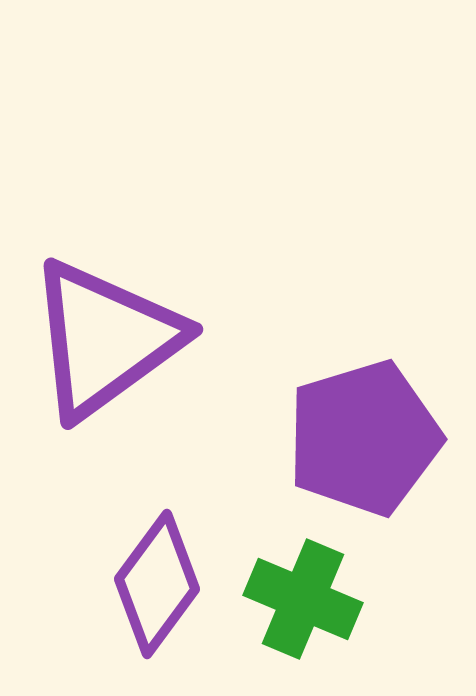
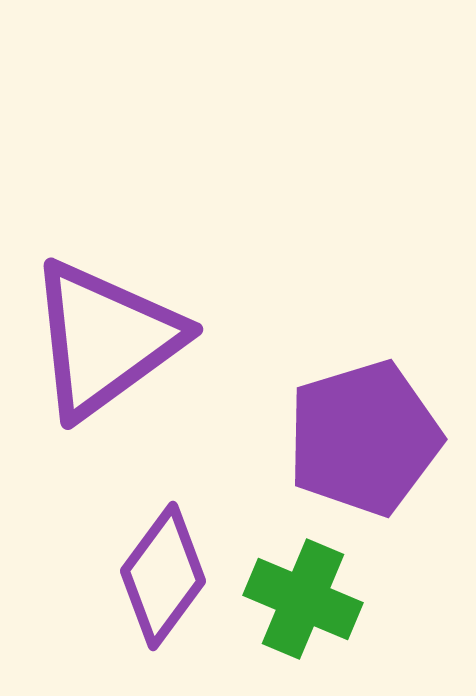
purple diamond: moved 6 px right, 8 px up
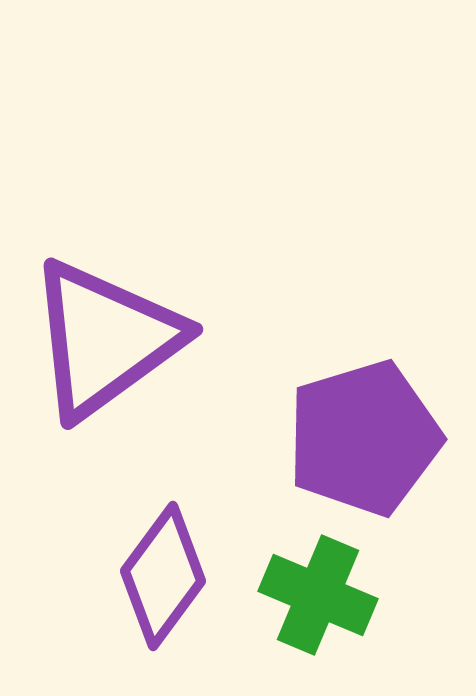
green cross: moved 15 px right, 4 px up
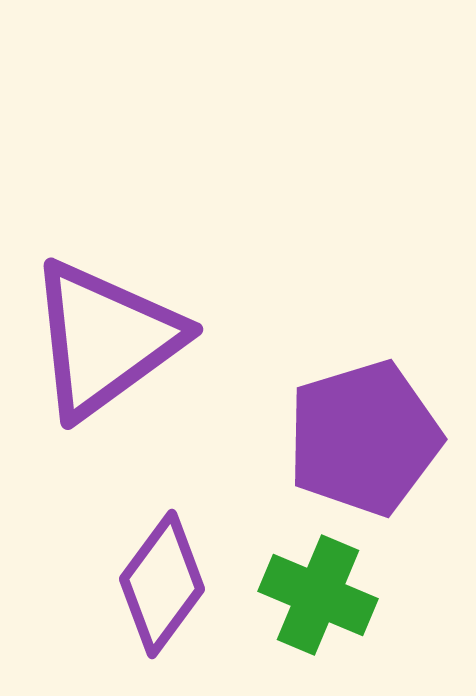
purple diamond: moved 1 px left, 8 px down
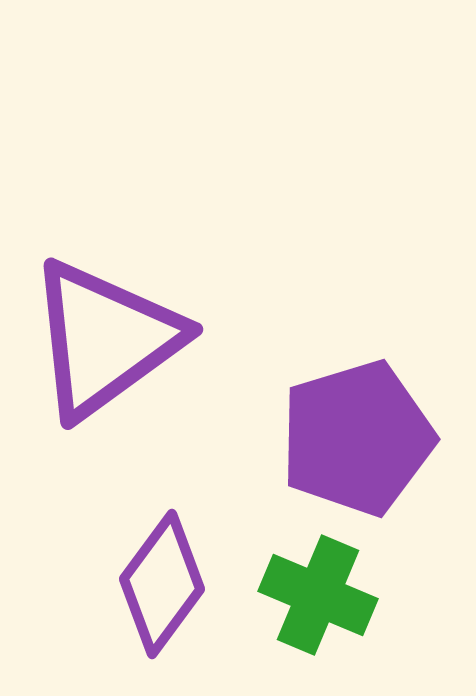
purple pentagon: moved 7 px left
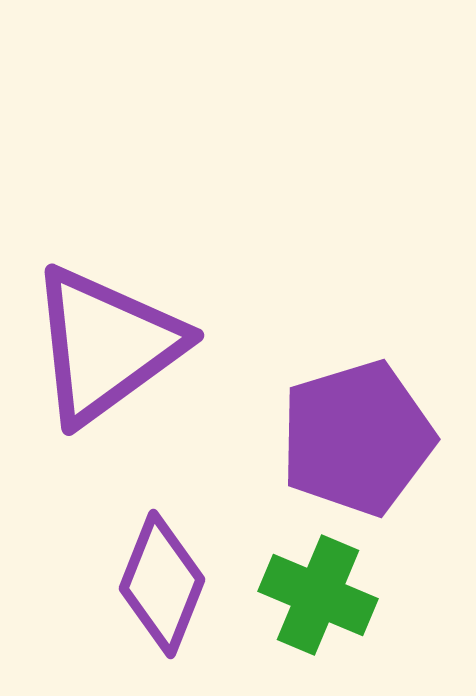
purple triangle: moved 1 px right, 6 px down
purple diamond: rotated 15 degrees counterclockwise
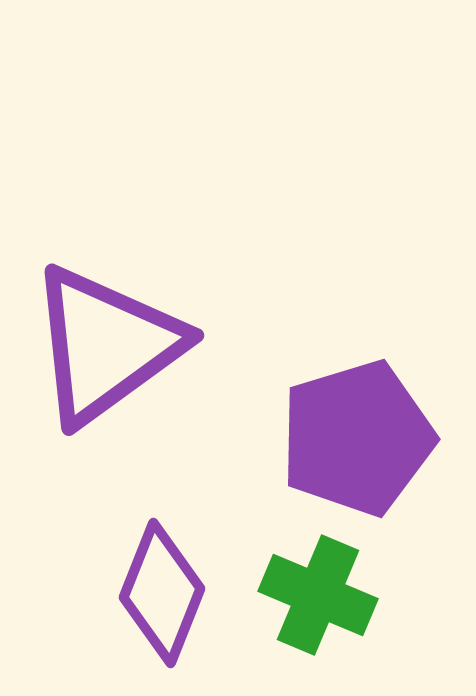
purple diamond: moved 9 px down
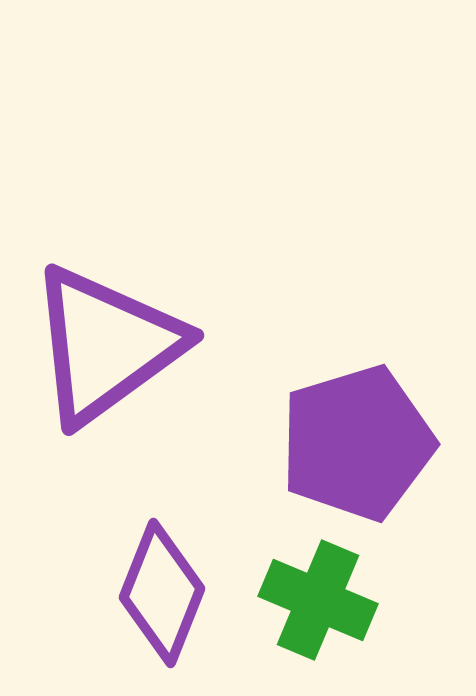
purple pentagon: moved 5 px down
green cross: moved 5 px down
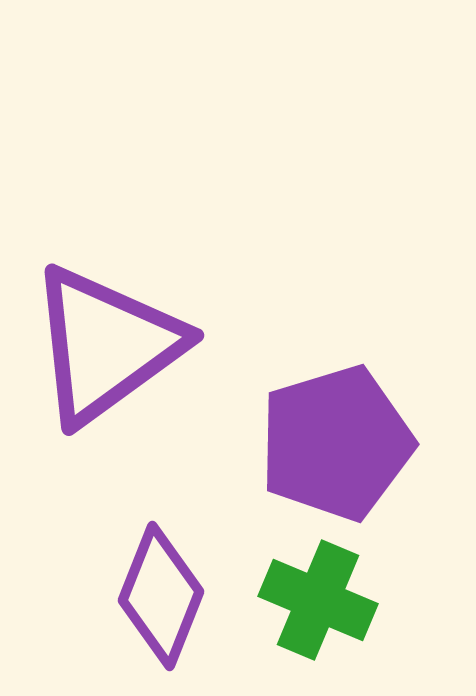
purple pentagon: moved 21 px left
purple diamond: moved 1 px left, 3 px down
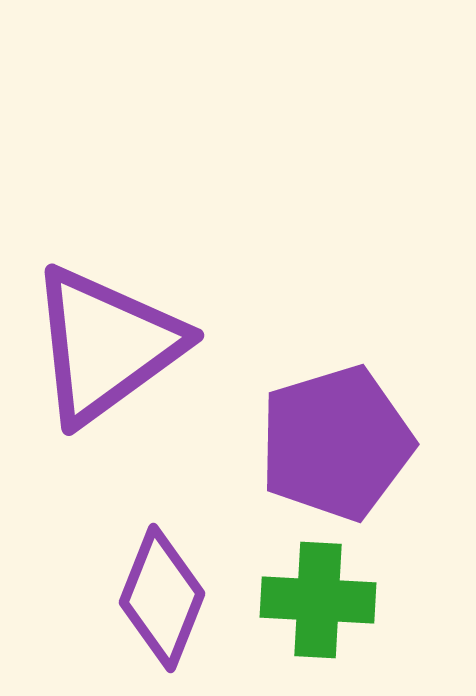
purple diamond: moved 1 px right, 2 px down
green cross: rotated 20 degrees counterclockwise
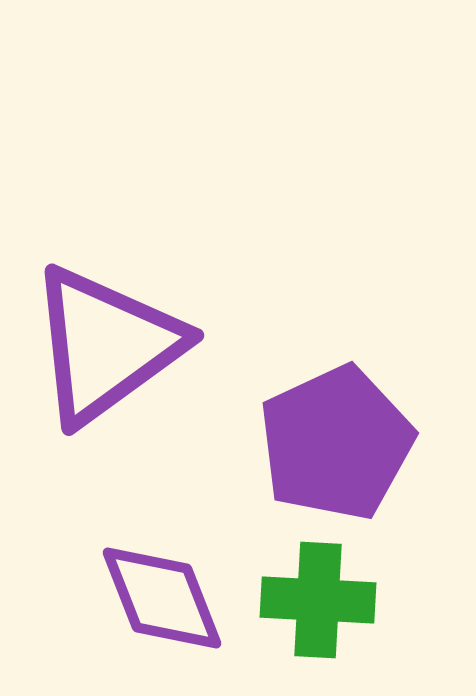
purple pentagon: rotated 8 degrees counterclockwise
purple diamond: rotated 43 degrees counterclockwise
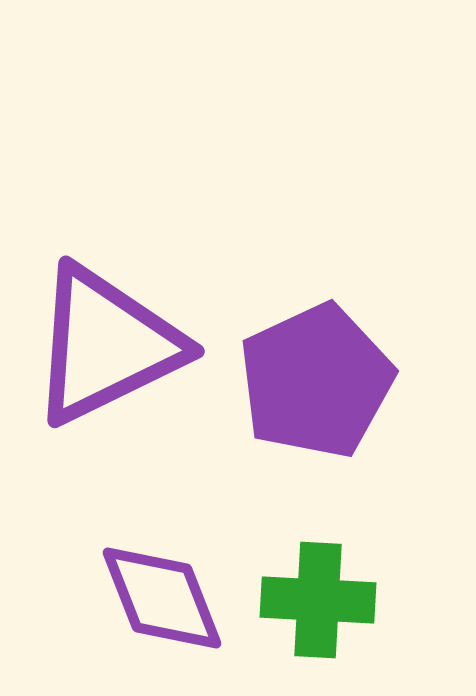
purple triangle: rotated 10 degrees clockwise
purple pentagon: moved 20 px left, 62 px up
